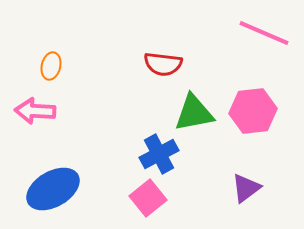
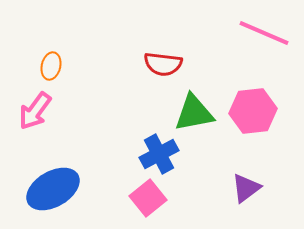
pink arrow: rotated 57 degrees counterclockwise
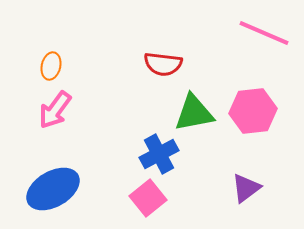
pink arrow: moved 20 px right, 1 px up
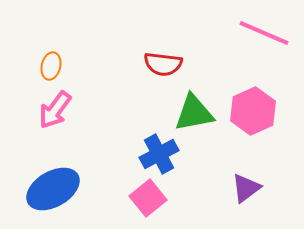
pink hexagon: rotated 18 degrees counterclockwise
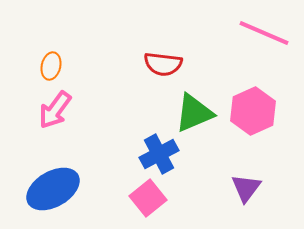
green triangle: rotated 12 degrees counterclockwise
purple triangle: rotated 16 degrees counterclockwise
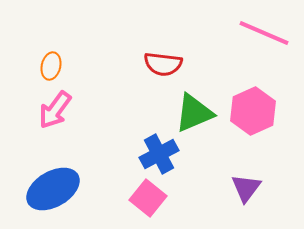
pink square: rotated 12 degrees counterclockwise
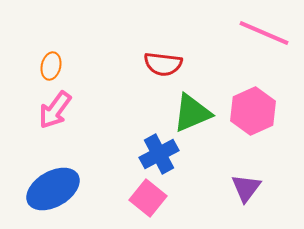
green triangle: moved 2 px left
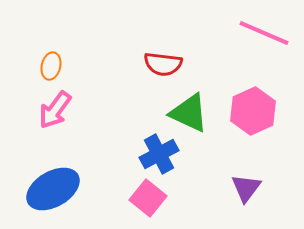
green triangle: moved 3 px left; rotated 48 degrees clockwise
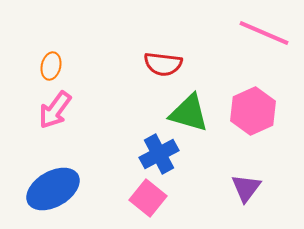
green triangle: rotated 9 degrees counterclockwise
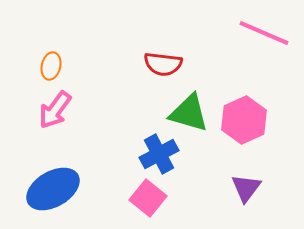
pink hexagon: moved 9 px left, 9 px down
